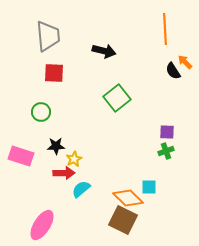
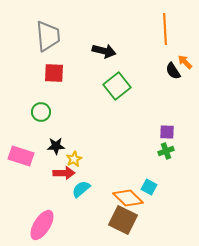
green square: moved 12 px up
cyan square: rotated 28 degrees clockwise
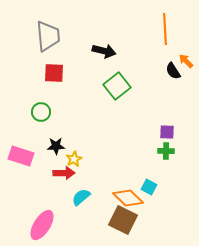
orange arrow: moved 1 px right, 1 px up
green cross: rotated 21 degrees clockwise
cyan semicircle: moved 8 px down
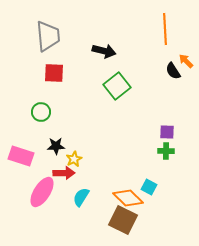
cyan semicircle: rotated 18 degrees counterclockwise
pink ellipse: moved 33 px up
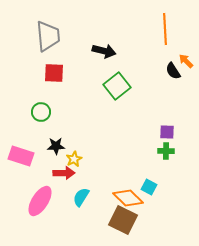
pink ellipse: moved 2 px left, 9 px down
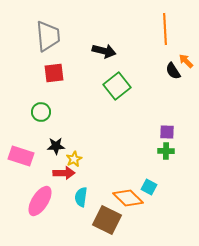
red square: rotated 10 degrees counterclockwise
cyan semicircle: rotated 24 degrees counterclockwise
brown square: moved 16 px left
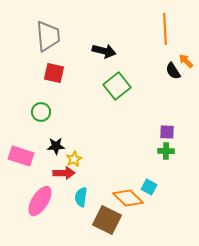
red square: rotated 20 degrees clockwise
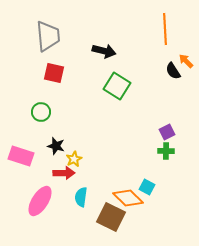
green square: rotated 20 degrees counterclockwise
purple square: rotated 28 degrees counterclockwise
black star: rotated 18 degrees clockwise
cyan square: moved 2 px left
brown square: moved 4 px right, 3 px up
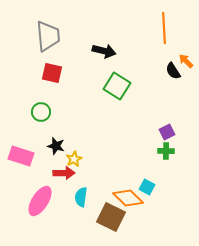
orange line: moved 1 px left, 1 px up
red square: moved 2 px left
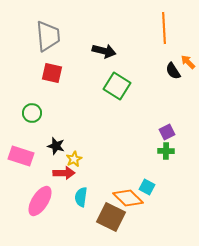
orange arrow: moved 2 px right, 1 px down
green circle: moved 9 px left, 1 px down
